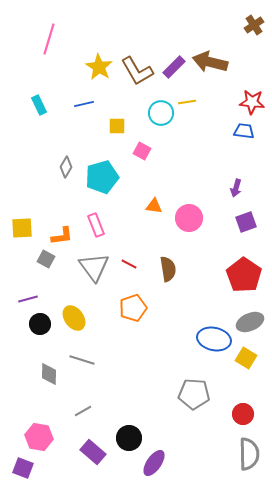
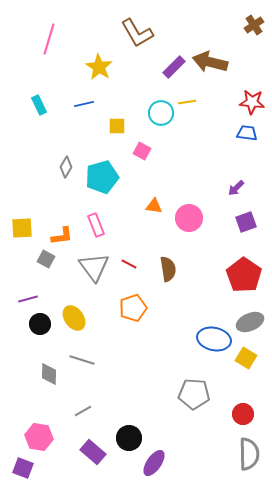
brown L-shape at (137, 71): moved 38 px up
blue trapezoid at (244, 131): moved 3 px right, 2 px down
purple arrow at (236, 188): rotated 30 degrees clockwise
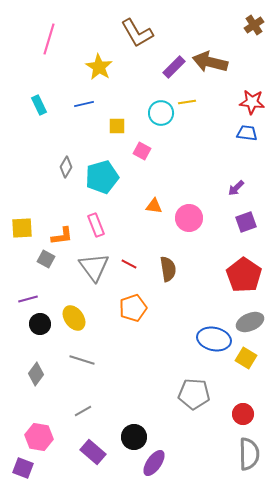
gray diamond at (49, 374): moved 13 px left; rotated 35 degrees clockwise
black circle at (129, 438): moved 5 px right, 1 px up
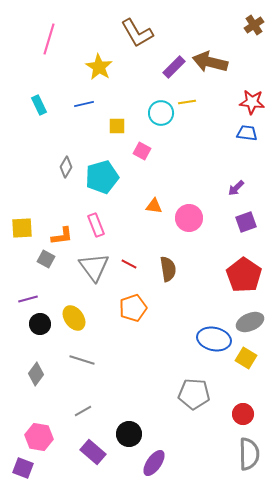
black circle at (134, 437): moved 5 px left, 3 px up
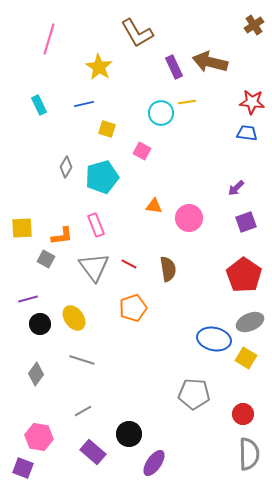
purple rectangle at (174, 67): rotated 70 degrees counterclockwise
yellow square at (117, 126): moved 10 px left, 3 px down; rotated 18 degrees clockwise
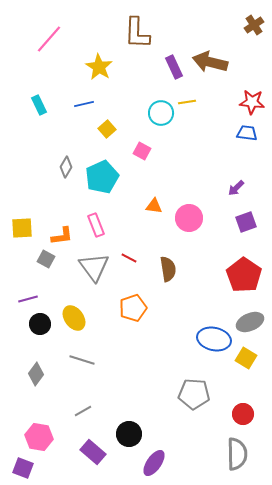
brown L-shape at (137, 33): rotated 32 degrees clockwise
pink line at (49, 39): rotated 24 degrees clockwise
yellow square at (107, 129): rotated 30 degrees clockwise
cyan pentagon at (102, 177): rotated 8 degrees counterclockwise
red line at (129, 264): moved 6 px up
gray semicircle at (249, 454): moved 12 px left
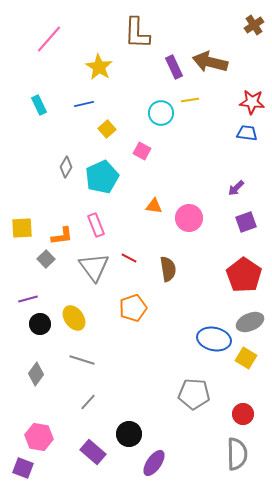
yellow line at (187, 102): moved 3 px right, 2 px up
gray square at (46, 259): rotated 18 degrees clockwise
gray line at (83, 411): moved 5 px right, 9 px up; rotated 18 degrees counterclockwise
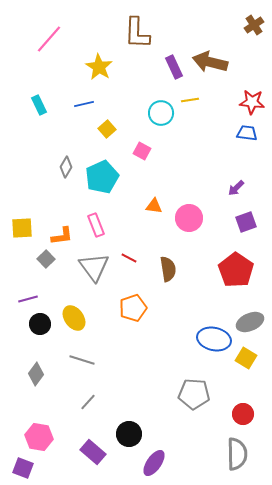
red pentagon at (244, 275): moved 8 px left, 5 px up
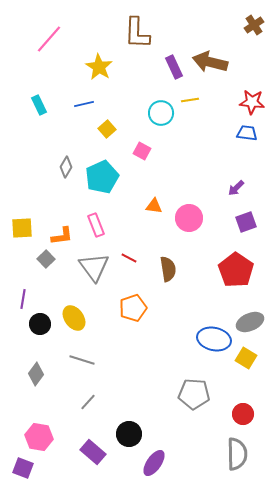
purple line at (28, 299): moved 5 px left; rotated 66 degrees counterclockwise
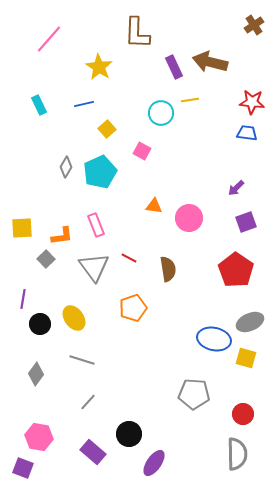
cyan pentagon at (102, 177): moved 2 px left, 5 px up
yellow square at (246, 358): rotated 15 degrees counterclockwise
